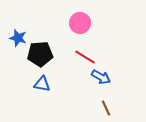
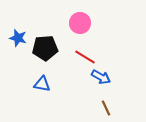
black pentagon: moved 5 px right, 6 px up
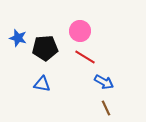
pink circle: moved 8 px down
blue arrow: moved 3 px right, 5 px down
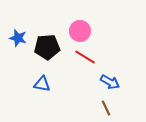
black pentagon: moved 2 px right, 1 px up
blue arrow: moved 6 px right
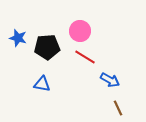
blue arrow: moved 2 px up
brown line: moved 12 px right
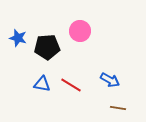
red line: moved 14 px left, 28 px down
brown line: rotated 56 degrees counterclockwise
